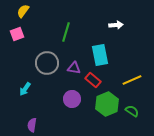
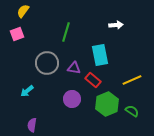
cyan arrow: moved 2 px right, 2 px down; rotated 16 degrees clockwise
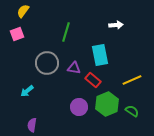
purple circle: moved 7 px right, 8 px down
